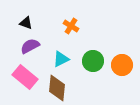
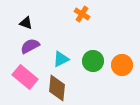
orange cross: moved 11 px right, 12 px up
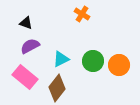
orange circle: moved 3 px left
brown diamond: rotated 32 degrees clockwise
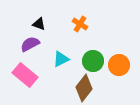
orange cross: moved 2 px left, 10 px down
black triangle: moved 13 px right, 1 px down
purple semicircle: moved 2 px up
pink rectangle: moved 2 px up
brown diamond: moved 27 px right
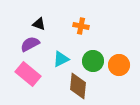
orange cross: moved 1 px right, 2 px down; rotated 21 degrees counterclockwise
pink rectangle: moved 3 px right, 1 px up
brown diamond: moved 6 px left, 2 px up; rotated 32 degrees counterclockwise
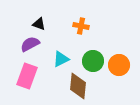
pink rectangle: moved 1 px left, 2 px down; rotated 70 degrees clockwise
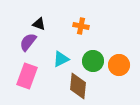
purple semicircle: moved 2 px left, 2 px up; rotated 24 degrees counterclockwise
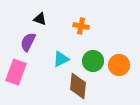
black triangle: moved 1 px right, 5 px up
purple semicircle: rotated 12 degrees counterclockwise
pink rectangle: moved 11 px left, 4 px up
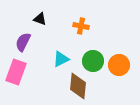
purple semicircle: moved 5 px left
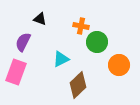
green circle: moved 4 px right, 19 px up
brown diamond: moved 1 px up; rotated 40 degrees clockwise
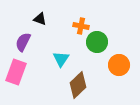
cyan triangle: rotated 30 degrees counterclockwise
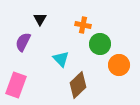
black triangle: rotated 40 degrees clockwise
orange cross: moved 2 px right, 1 px up
green circle: moved 3 px right, 2 px down
cyan triangle: rotated 18 degrees counterclockwise
pink rectangle: moved 13 px down
